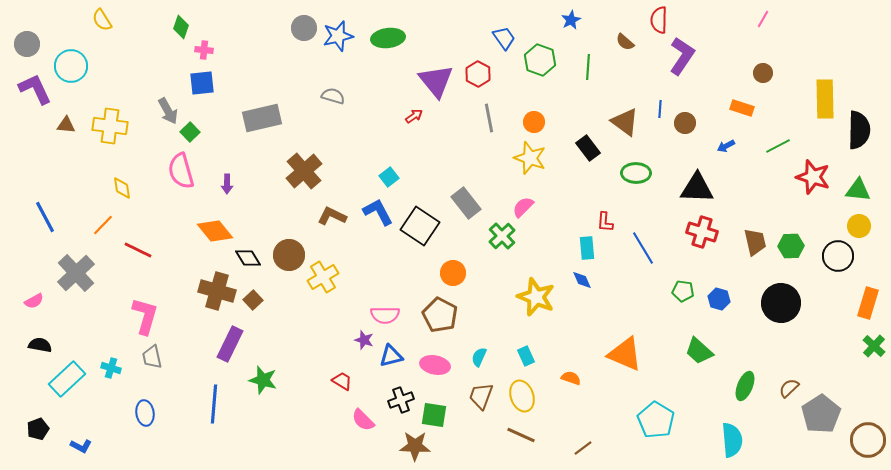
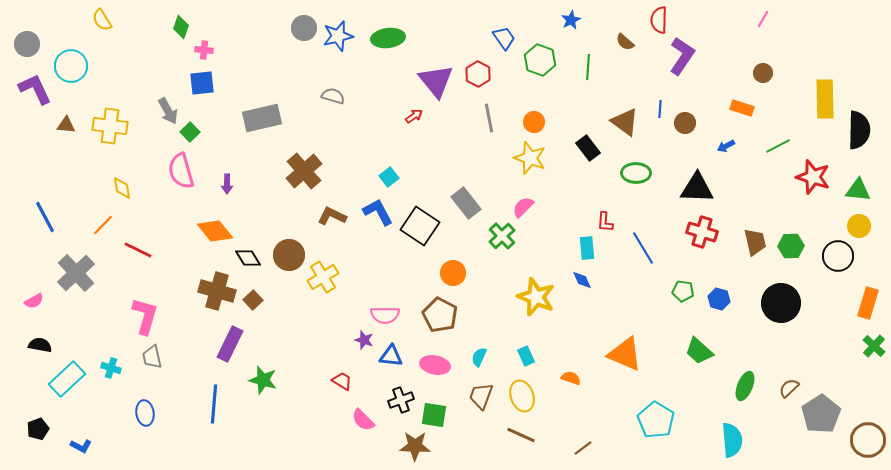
blue triangle at (391, 356): rotated 20 degrees clockwise
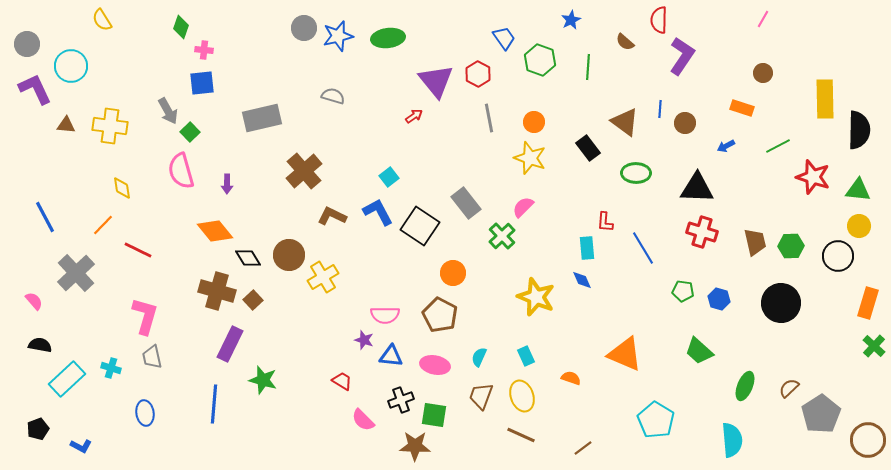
pink semicircle at (34, 301): rotated 102 degrees counterclockwise
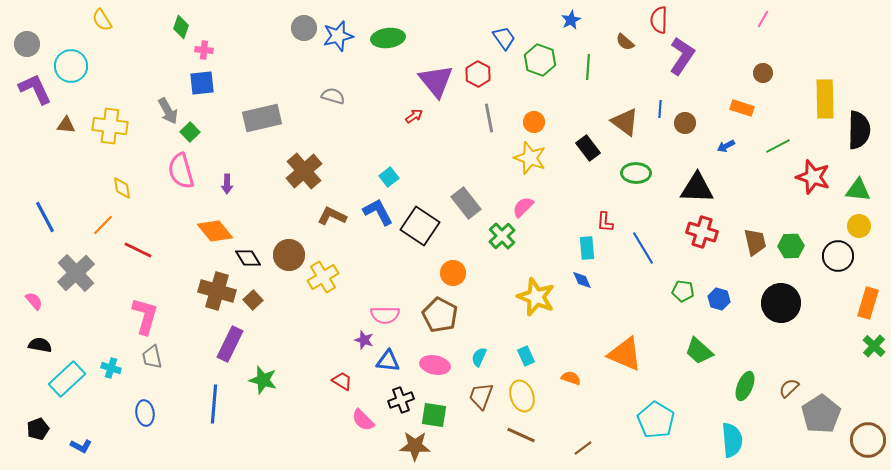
blue triangle at (391, 356): moved 3 px left, 5 px down
